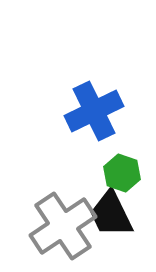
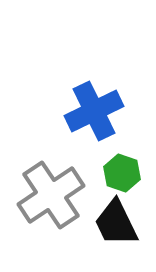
black trapezoid: moved 5 px right, 9 px down
gray cross: moved 12 px left, 31 px up
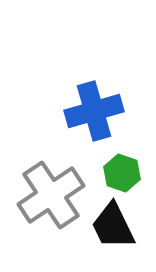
blue cross: rotated 10 degrees clockwise
black trapezoid: moved 3 px left, 3 px down
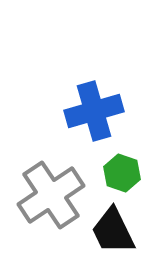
black trapezoid: moved 5 px down
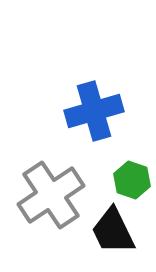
green hexagon: moved 10 px right, 7 px down
